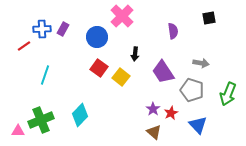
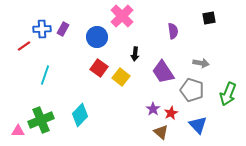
brown triangle: moved 7 px right
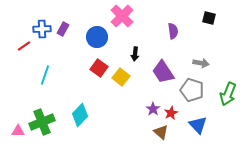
black square: rotated 24 degrees clockwise
green cross: moved 1 px right, 2 px down
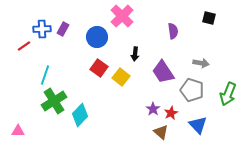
green cross: moved 12 px right, 21 px up; rotated 10 degrees counterclockwise
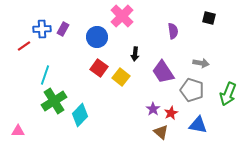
blue triangle: rotated 36 degrees counterclockwise
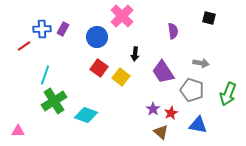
cyan diamond: moved 6 px right; rotated 65 degrees clockwise
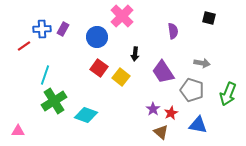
gray arrow: moved 1 px right
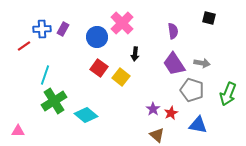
pink cross: moved 7 px down
purple trapezoid: moved 11 px right, 8 px up
cyan diamond: rotated 20 degrees clockwise
brown triangle: moved 4 px left, 3 px down
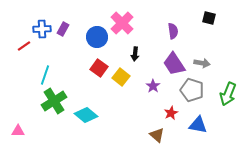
purple star: moved 23 px up
